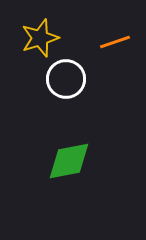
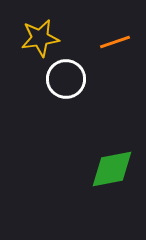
yellow star: rotated 9 degrees clockwise
green diamond: moved 43 px right, 8 px down
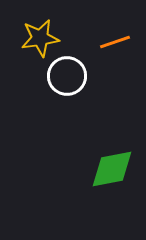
white circle: moved 1 px right, 3 px up
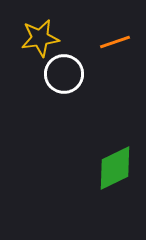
white circle: moved 3 px left, 2 px up
green diamond: moved 3 px right, 1 px up; rotated 15 degrees counterclockwise
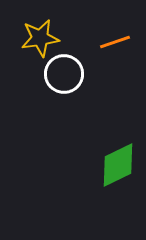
green diamond: moved 3 px right, 3 px up
